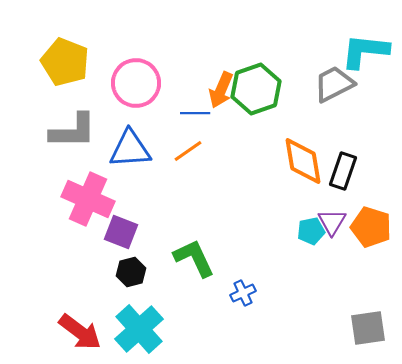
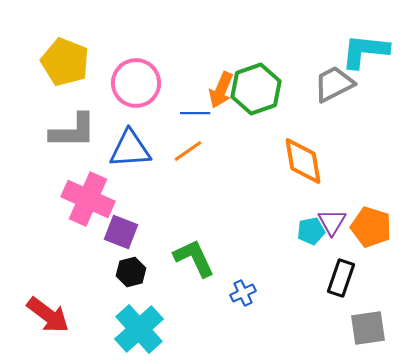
black rectangle: moved 2 px left, 107 px down
red arrow: moved 32 px left, 17 px up
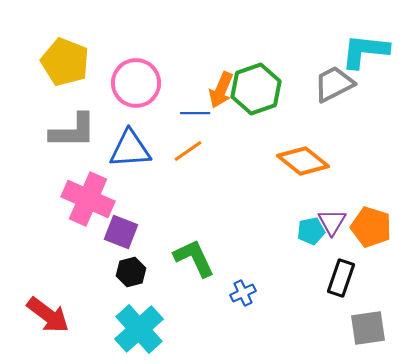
orange diamond: rotated 42 degrees counterclockwise
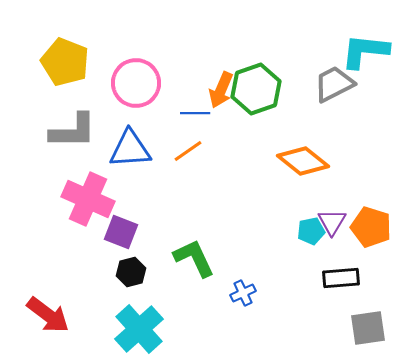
black rectangle: rotated 66 degrees clockwise
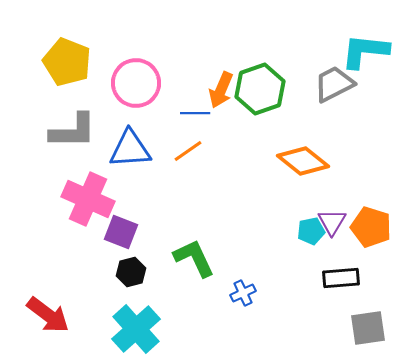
yellow pentagon: moved 2 px right
green hexagon: moved 4 px right
cyan cross: moved 3 px left
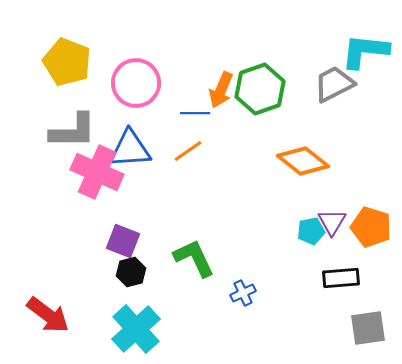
pink cross: moved 9 px right, 27 px up
purple square: moved 2 px right, 9 px down
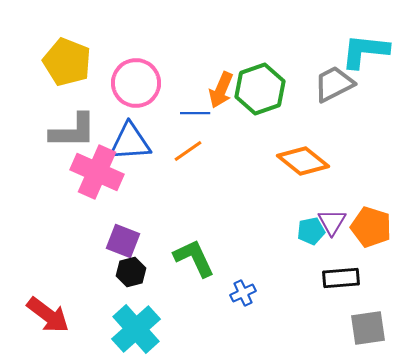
blue triangle: moved 7 px up
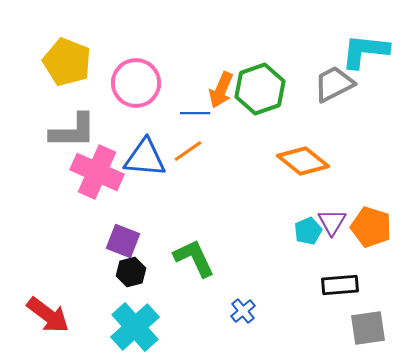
blue triangle: moved 15 px right, 16 px down; rotated 9 degrees clockwise
cyan pentagon: moved 3 px left; rotated 12 degrees counterclockwise
black rectangle: moved 1 px left, 7 px down
blue cross: moved 18 px down; rotated 15 degrees counterclockwise
cyan cross: moved 1 px left, 2 px up
